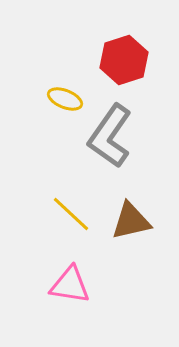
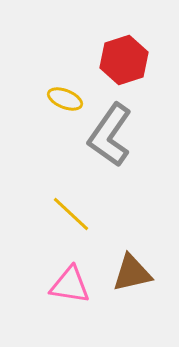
gray L-shape: moved 1 px up
brown triangle: moved 1 px right, 52 px down
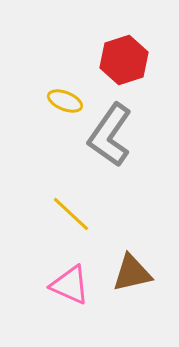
yellow ellipse: moved 2 px down
pink triangle: rotated 15 degrees clockwise
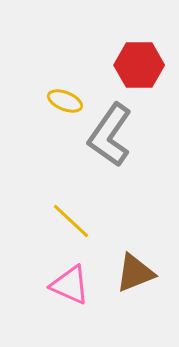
red hexagon: moved 15 px right, 5 px down; rotated 18 degrees clockwise
yellow line: moved 7 px down
brown triangle: moved 3 px right; rotated 9 degrees counterclockwise
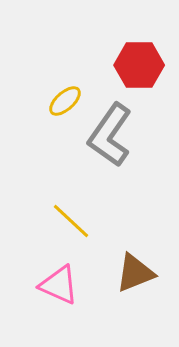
yellow ellipse: rotated 64 degrees counterclockwise
pink triangle: moved 11 px left
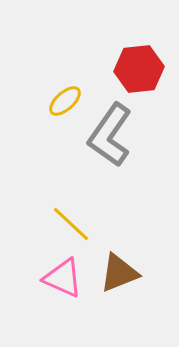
red hexagon: moved 4 px down; rotated 6 degrees counterclockwise
yellow line: moved 3 px down
brown triangle: moved 16 px left
pink triangle: moved 4 px right, 7 px up
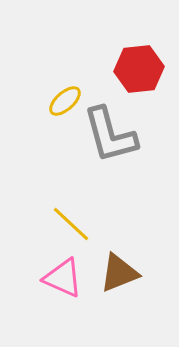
gray L-shape: rotated 50 degrees counterclockwise
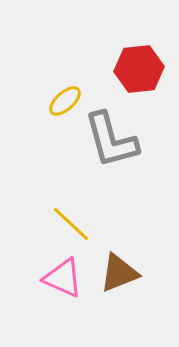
gray L-shape: moved 1 px right, 5 px down
